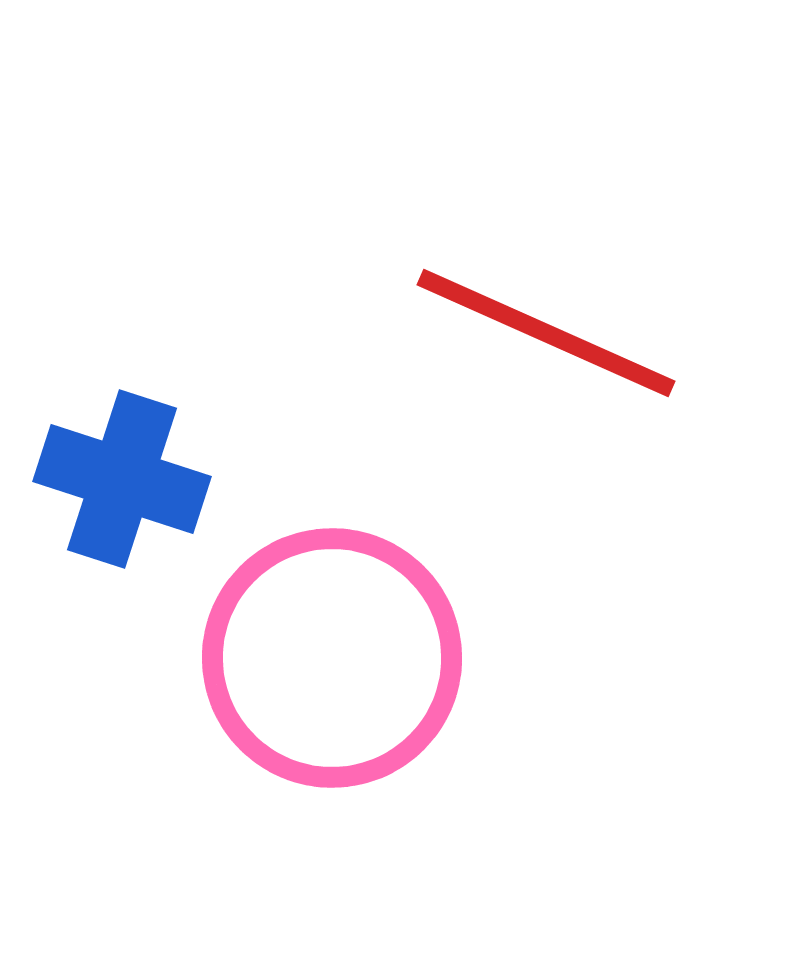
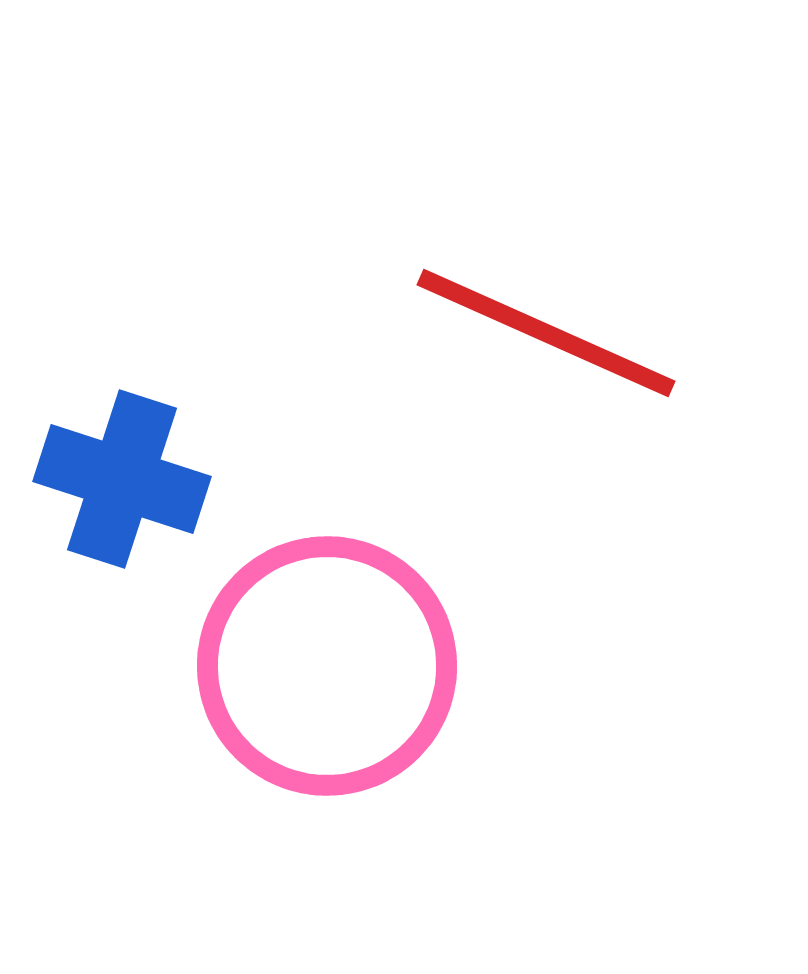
pink circle: moved 5 px left, 8 px down
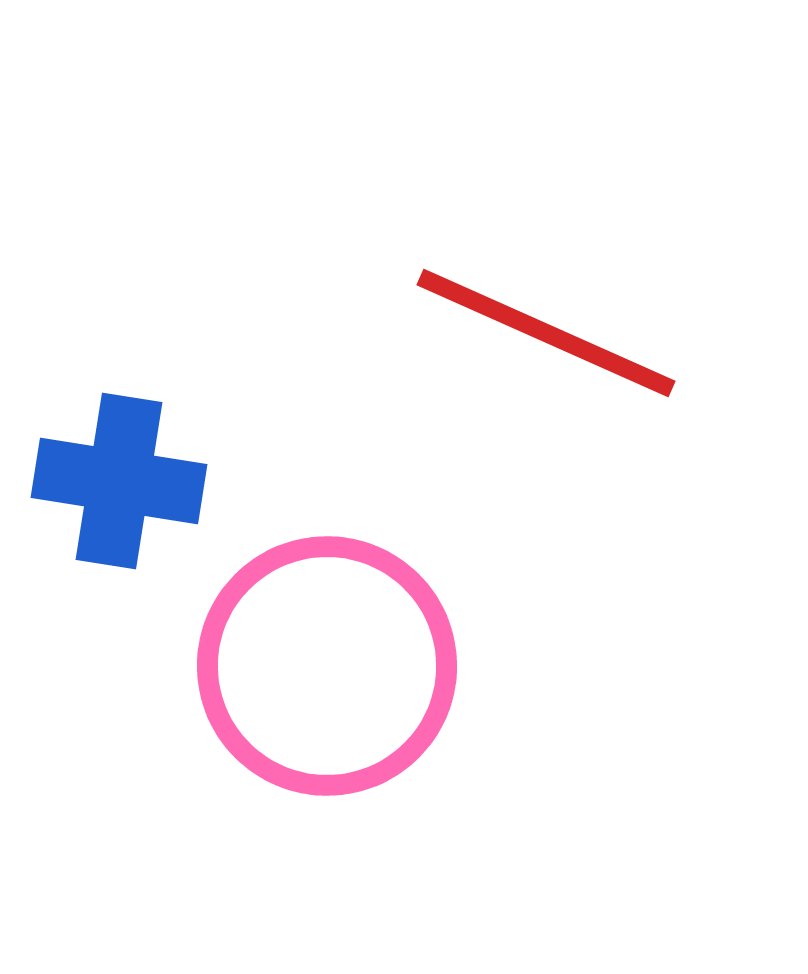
blue cross: moved 3 px left, 2 px down; rotated 9 degrees counterclockwise
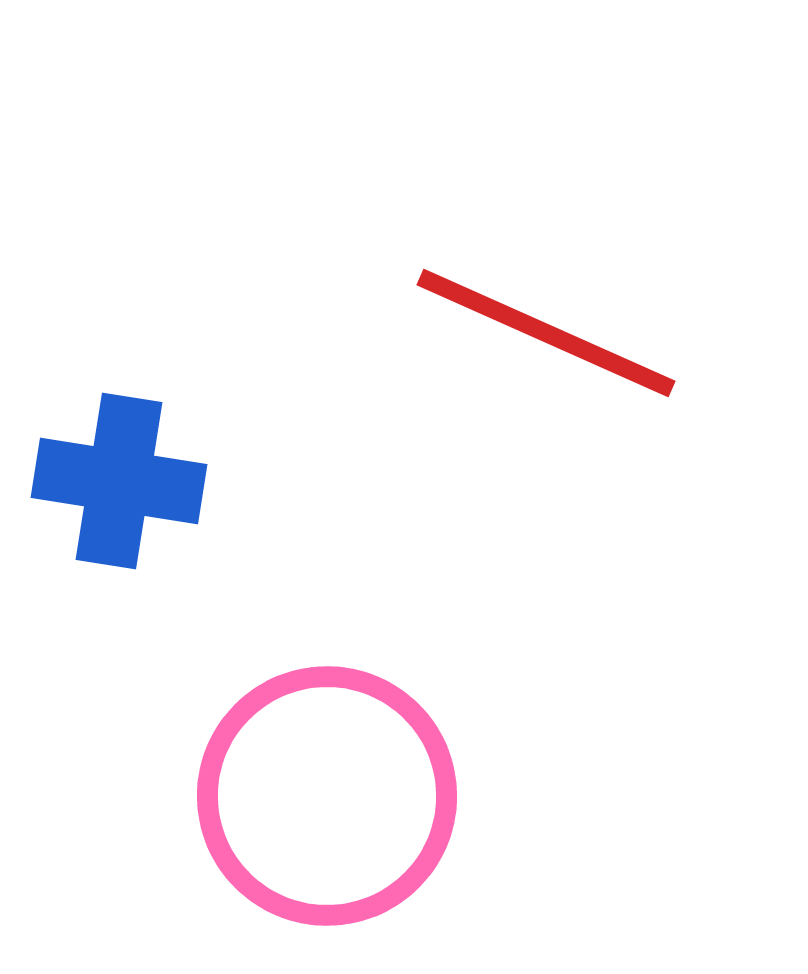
pink circle: moved 130 px down
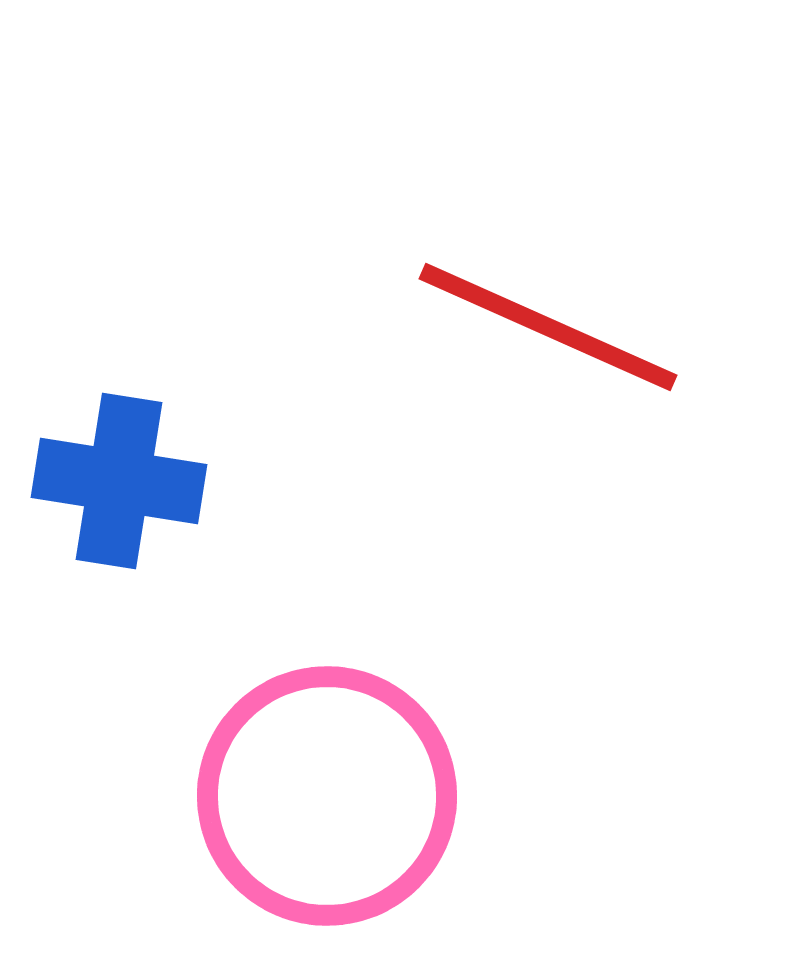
red line: moved 2 px right, 6 px up
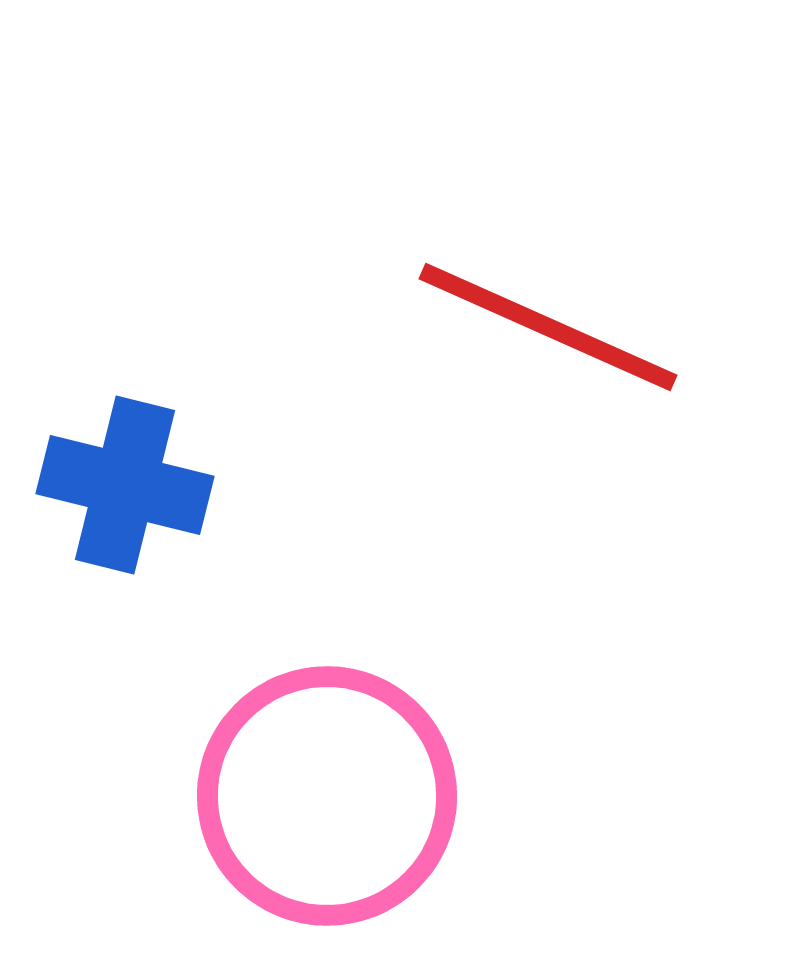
blue cross: moved 6 px right, 4 px down; rotated 5 degrees clockwise
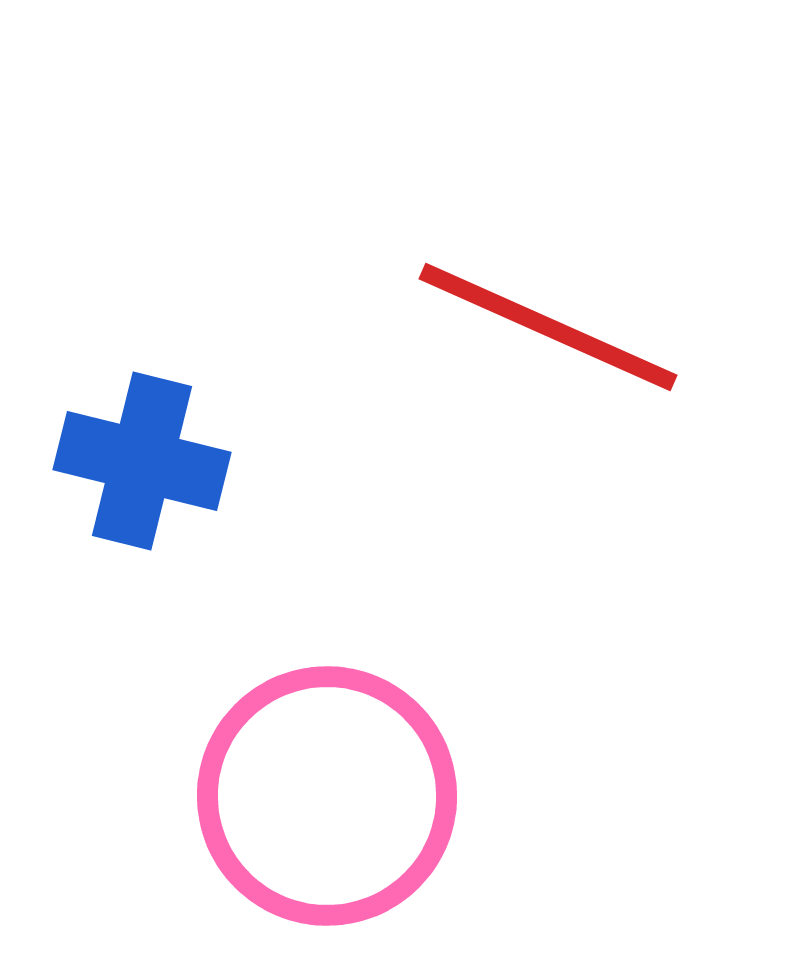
blue cross: moved 17 px right, 24 px up
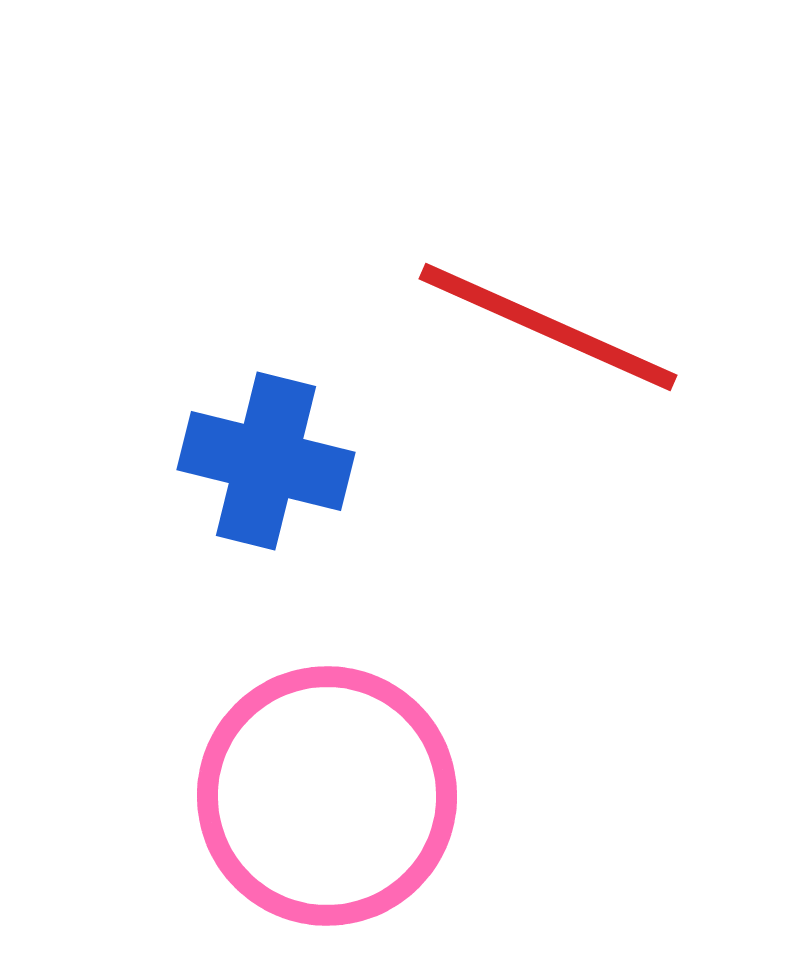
blue cross: moved 124 px right
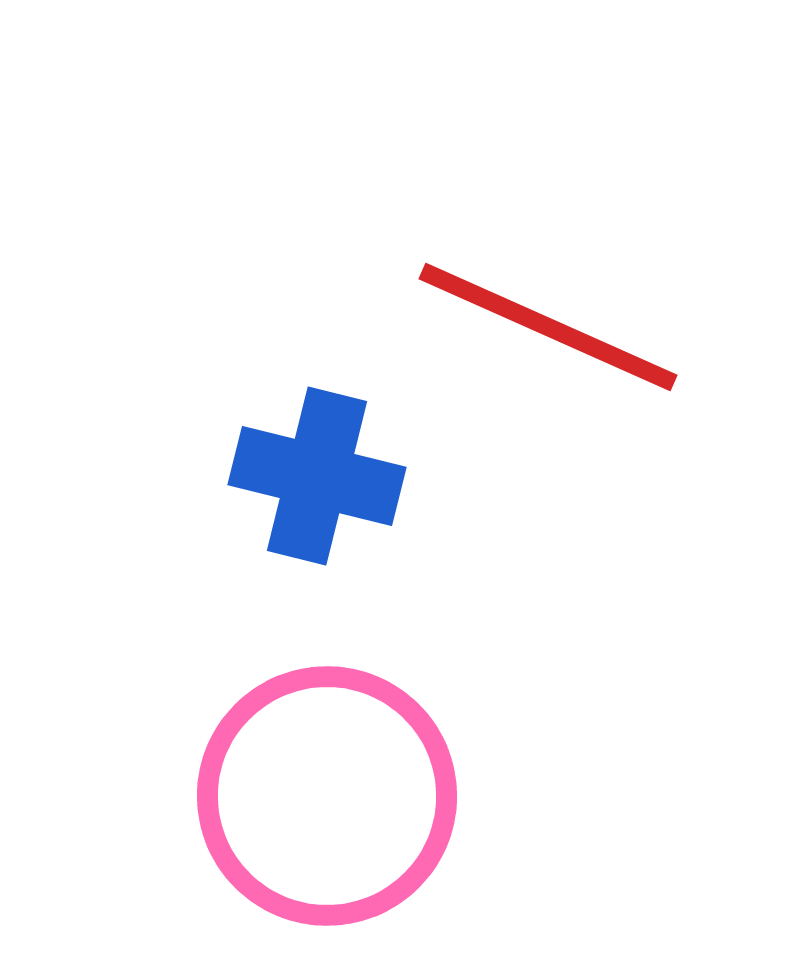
blue cross: moved 51 px right, 15 px down
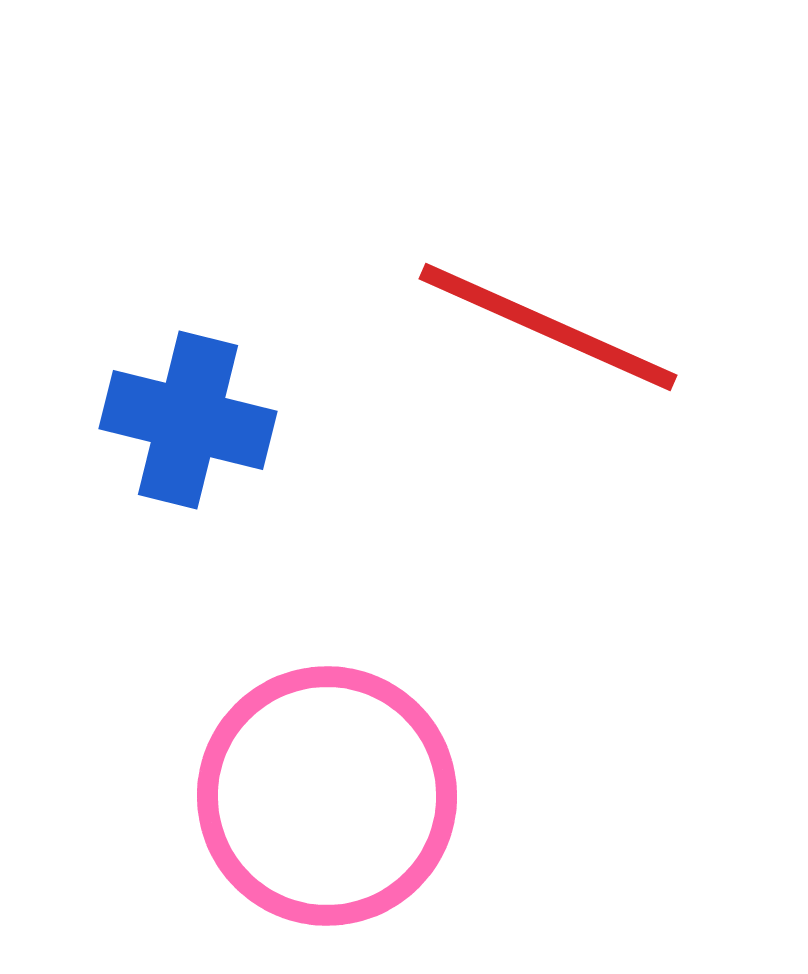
blue cross: moved 129 px left, 56 px up
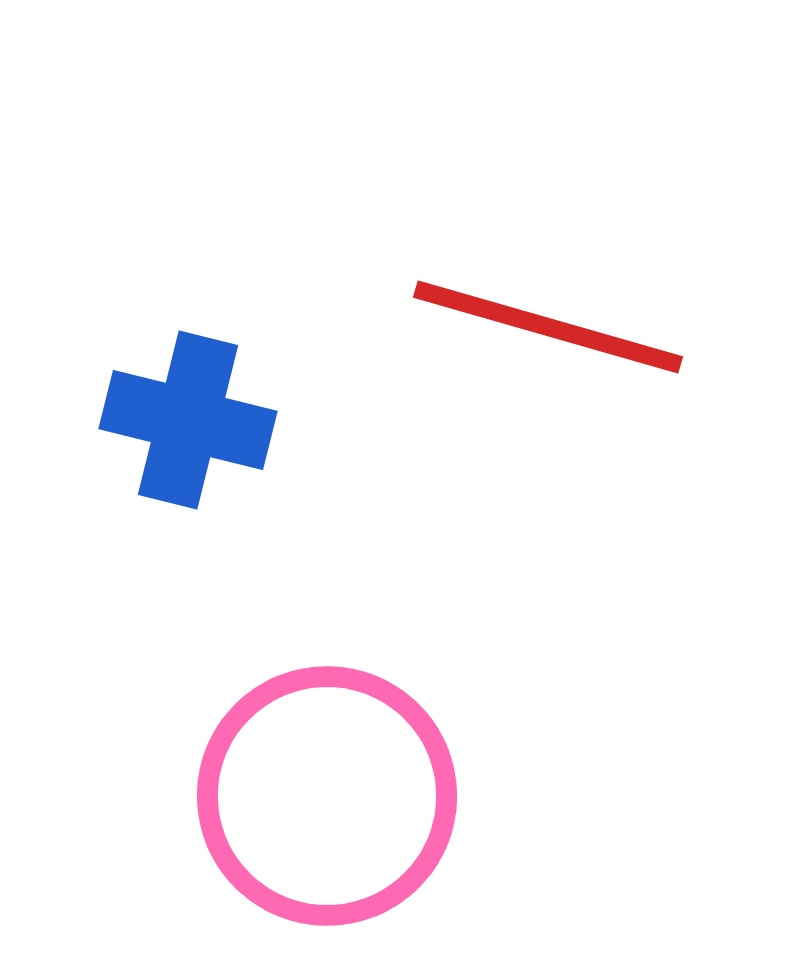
red line: rotated 8 degrees counterclockwise
